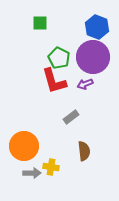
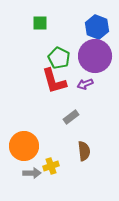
purple circle: moved 2 px right, 1 px up
yellow cross: moved 1 px up; rotated 28 degrees counterclockwise
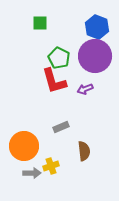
purple arrow: moved 5 px down
gray rectangle: moved 10 px left, 10 px down; rotated 14 degrees clockwise
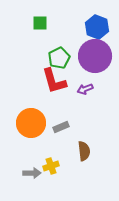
green pentagon: rotated 20 degrees clockwise
orange circle: moved 7 px right, 23 px up
